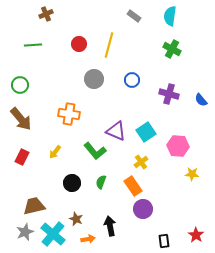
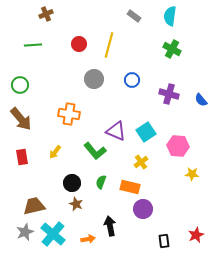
red rectangle: rotated 35 degrees counterclockwise
orange rectangle: moved 3 px left, 1 px down; rotated 42 degrees counterclockwise
brown star: moved 15 px up
red star: rotated 14 degrees clockwise
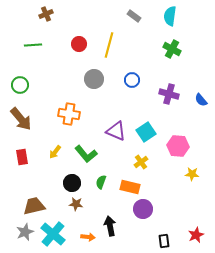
green L-shape: moved 9 px left, 3 px down
brown star: rotated 16 degrees counterclockwise
orange arrow: moved 2 px up; rotated 16 degrees clockwise
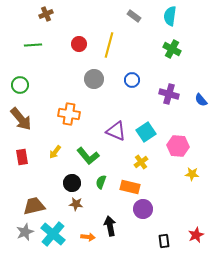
green L-shape: moved 2 px right, 2 px down
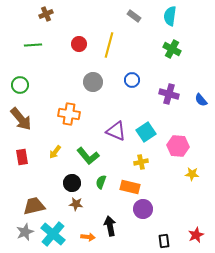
gray circle: moved 1 px left, 3 px down
yellow cross: rotated 24 degrees clockwise
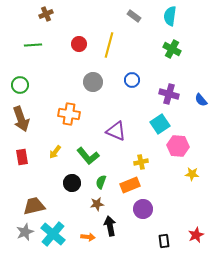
brown arrow: rotated 20 degrees clockwise
cyan square: moved 14 px right, 8 px up
orange rectangle: moved 2 px up; rotated 36 degrees counterclockwise
brown star: moved 21 px right; rotated 16 degrees counterclockwise
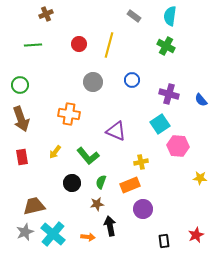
green cross: moved 6 px left, 3 px up
yellow star: moved 8 px right, 4 px down
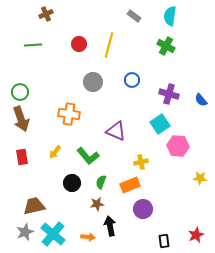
green circle: moved 7 px down
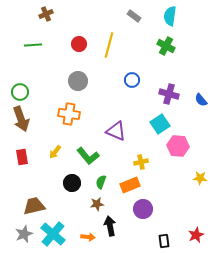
gray circle: moved 15 px left, 1 px up
gray star: moved 1 px left, 2 px down
